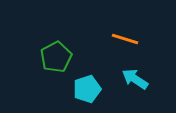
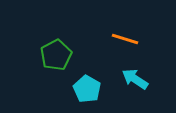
green pentagon: moved 2 px up
cyan pentagon: rotated 24 degrees counterclockwise
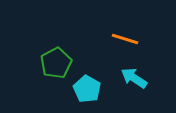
green pentagon: moved 8 px down
cyan arrow: moved 1 px left, 1 px up
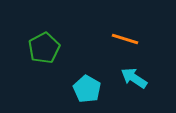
green pentagon: moved 12 px left, 15 px up
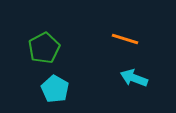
cyan arrow: rotated 12 degrees counterclockwise
cyan pentagon: moved 32 px left
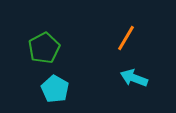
orange line: moved 1 px right, 1 px up; rotated 76 degrees counterclockwise
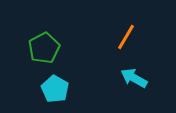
orange line: moved 1 px up
cyan arrow: rotated 8 degrees clockwise
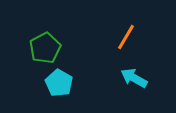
green pentagon: moved 1 px right
cyan pentagon: moved 4 px right, 6 px up
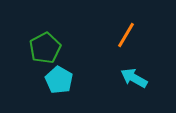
orange line: moved 2 px up
cyan pentagon: moved 3 px up
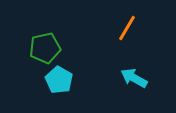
orange line: moved 1 px right, 7 px up
green pentagon: rotated 16 degrees clockwise
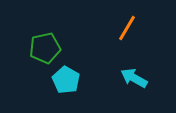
cyan pentagon: moved 7 px right
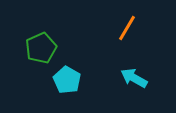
green pentagon: moved 4 px left; rotated 12 degrees counterclockwise
cyan pentagon: moved 1 px right
